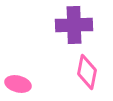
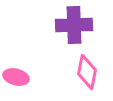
pink ellipse: moved 2 px left, 7 px up
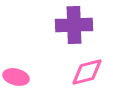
pink diamond: rotated 64 degrees clockwise
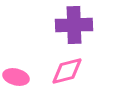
pink diamond: moved 20 px left, 1 px up
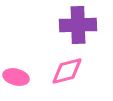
purple cross: moved 4 px right
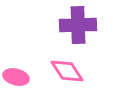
pink diamond: rotated 72 degrees clockwise
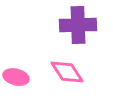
pink diamond: moved 1 px down
